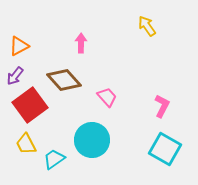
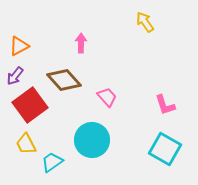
yellow arrow: moved 2 px left, 4 px up
pink L-shape: moved 3 px right, 1 px up; rotated 135 degrees clockwise
cyan trapezoid: moved 2 px left, 3 px down
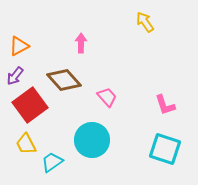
cyan square: rotated 12 degrees counterclockwise
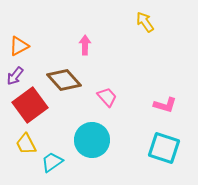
pink arrow: moved 4 px right, 2 px down
pink L-shape: rotated 55 degrees counterclockwise
cyan square: moved 1 px left, 1 px up
